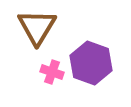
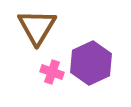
purple hexagon: rotated 15 degrees clockwise
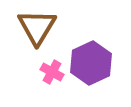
pink cross: rotated 10 degrees clockwise
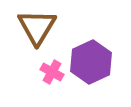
purple hexagon: moved 1 px up
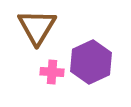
pink cross: rotated 25 degrees counterclockwise
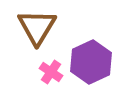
pink cross: moved 1 px left; rotated 30 degrees clockwise
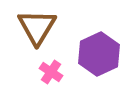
purple hexagon: moved 8 px right, 8 px up
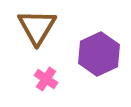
pink cross: moved 5 px left, 7 px down
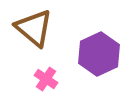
brown triangle: moved 3 px left, 1 px down; rotated 21 degrees counterclockwise
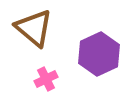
pink cross: rotated 30 degrees clockwise
